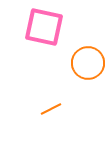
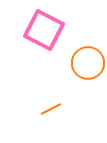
pink square: moved 3 px down; rotated 15 degrees clockwise
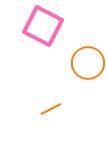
pink square: moved 1 px left, 4 px up
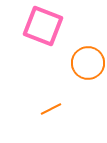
pink square: rotated 6 degrees counterclockwise
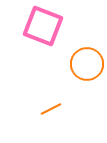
orange circle: moved 1 px left, 1 px down
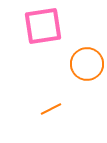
pink square: rotated 30 degrees counterclockwise
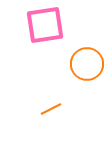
pink square: moved 2 px right, 1 px up
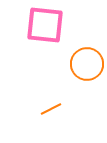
pink square: rotated 15 degrees clockwise
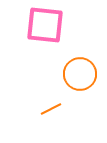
orange circle: moved 7 px left, 10 px down
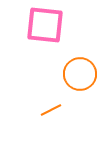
orange line: moved 1 px down
